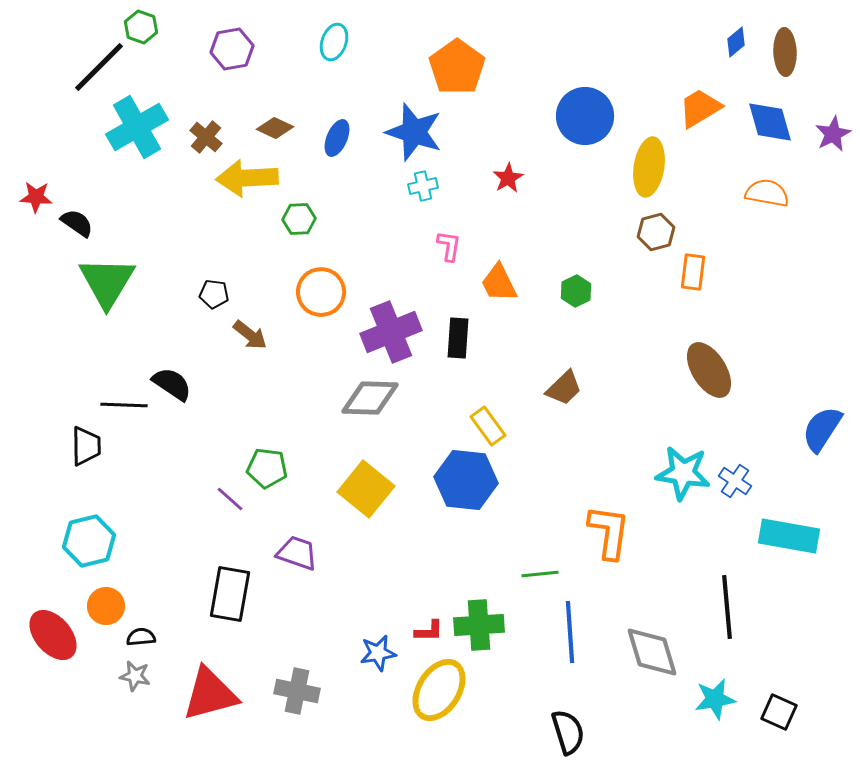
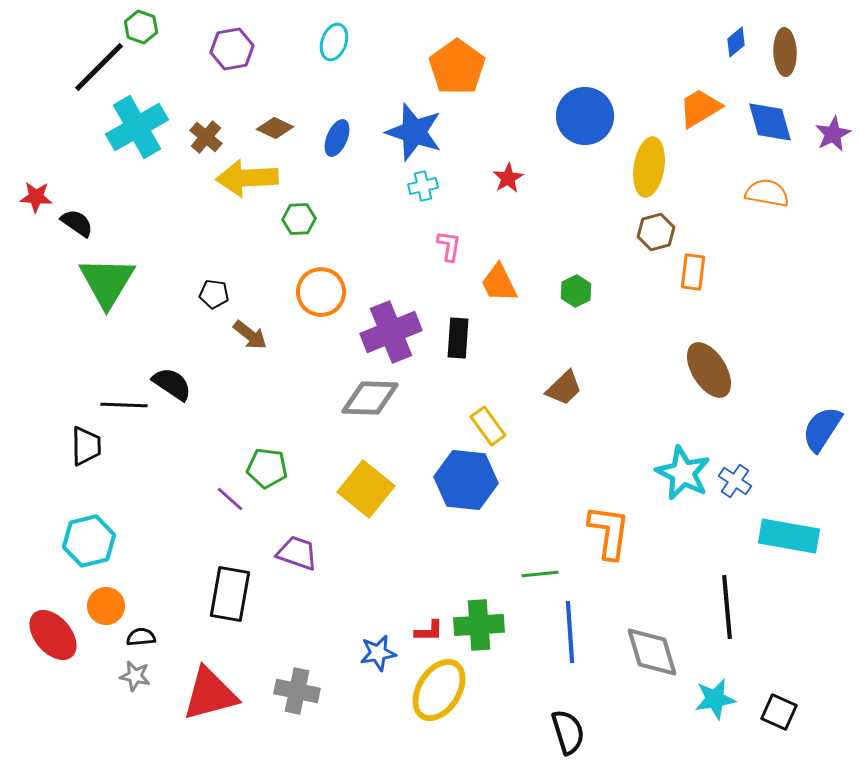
cyan star at (683, 473): rotated 18 degrees clockwise
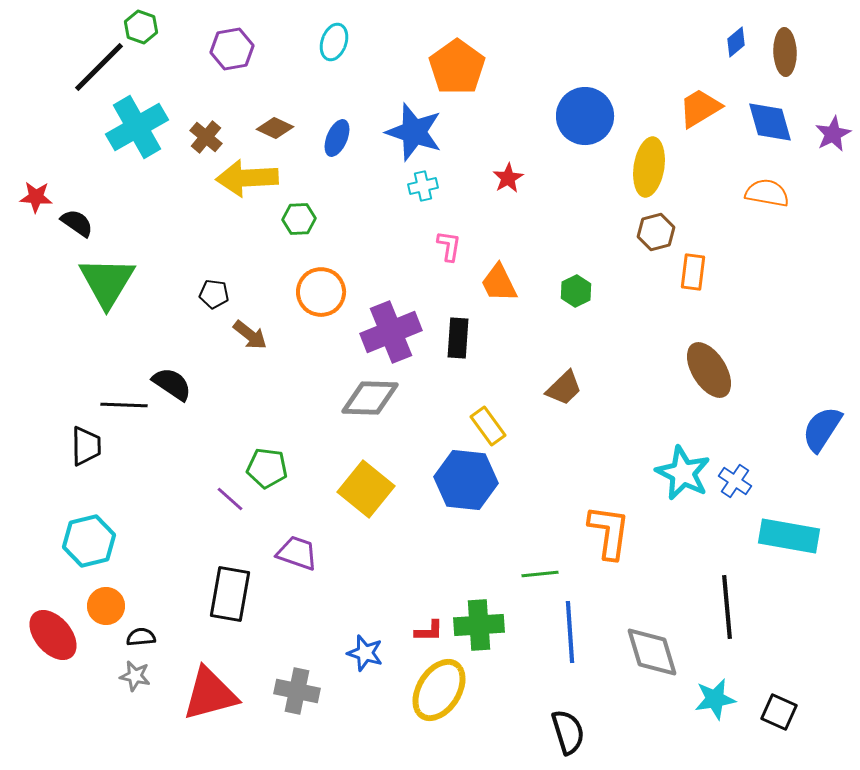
blue star at (378, 653): moved 13 px left; rotated 27 degrees clockwise
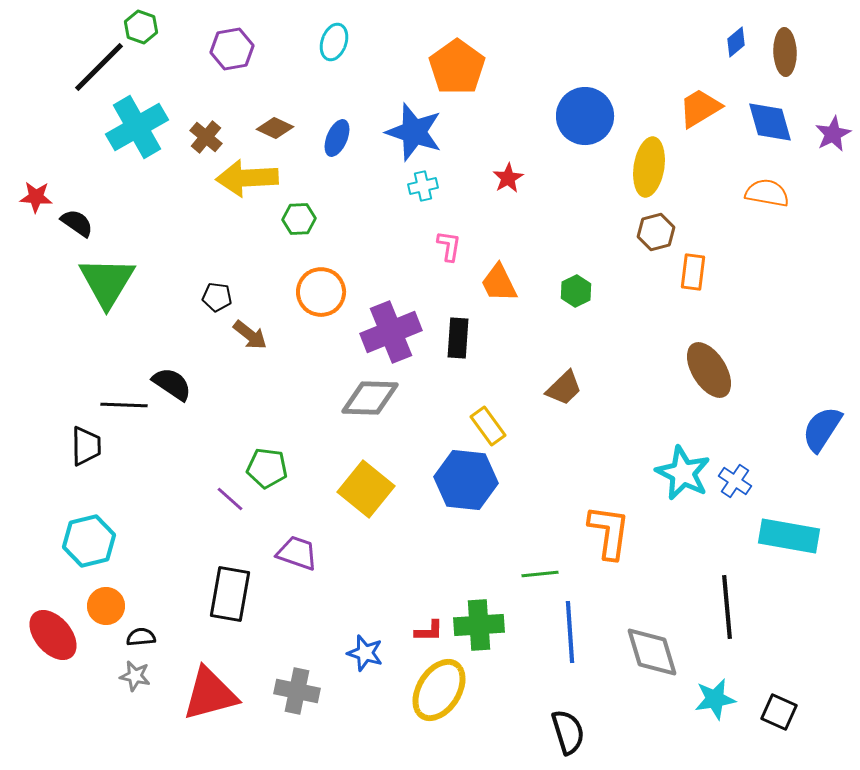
black pentagon at (214, 294): moved 3 px right, 3 px down
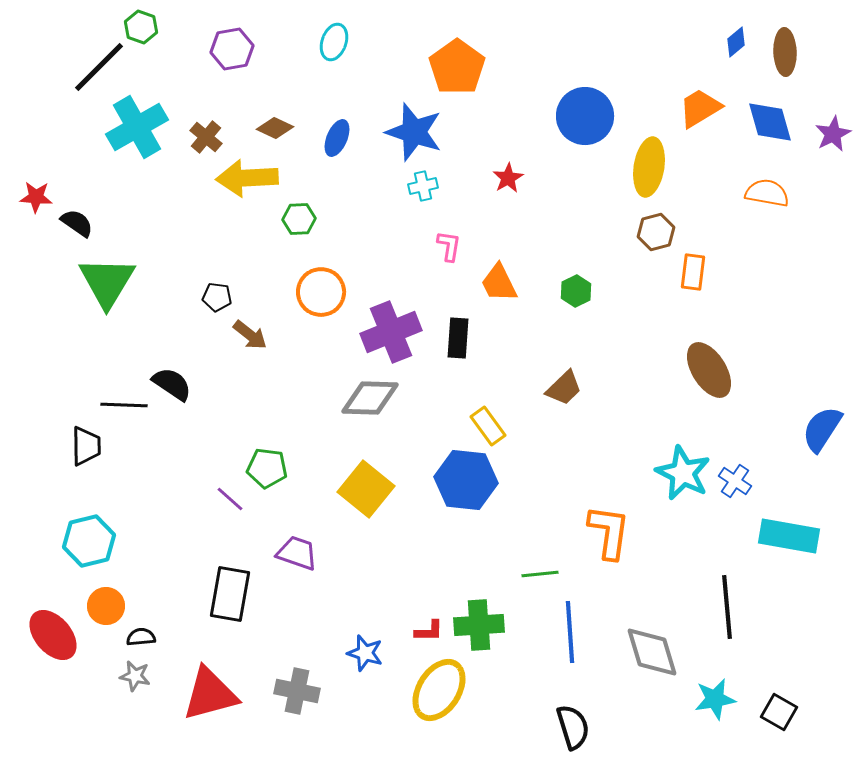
black square at (779, 712): rotated 6 degrees clockwise
black semicircle at (568, 732): moved 5 px right, 5 px up
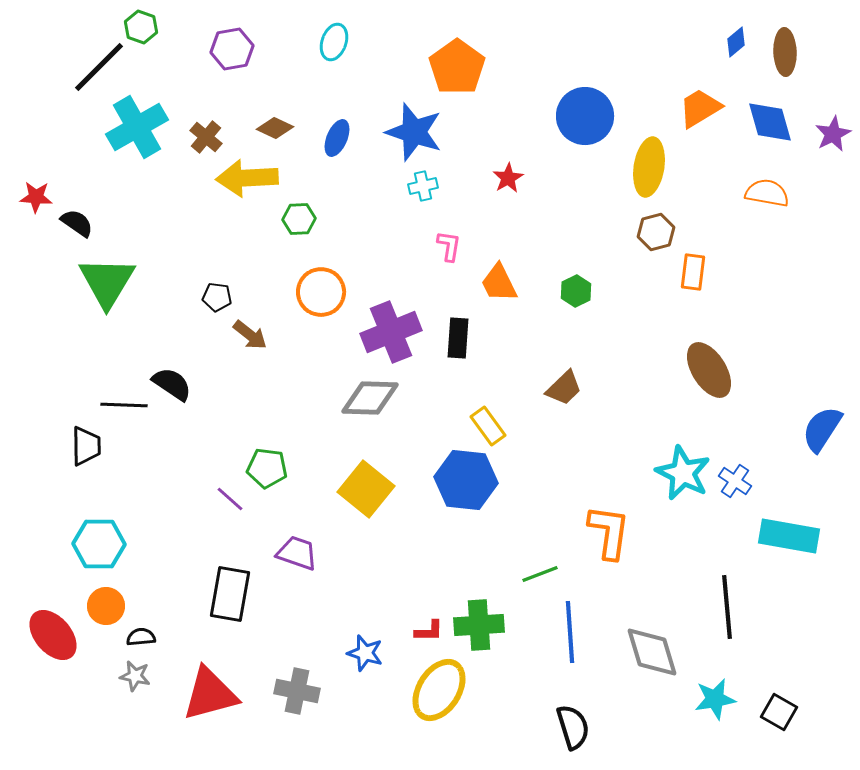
cyan hexagon at (89, 541): moved 10 px right, 3 px down; rotated 15 degrees clockwise
green line at (540, 574): rotated 15 degrees counterclockwise
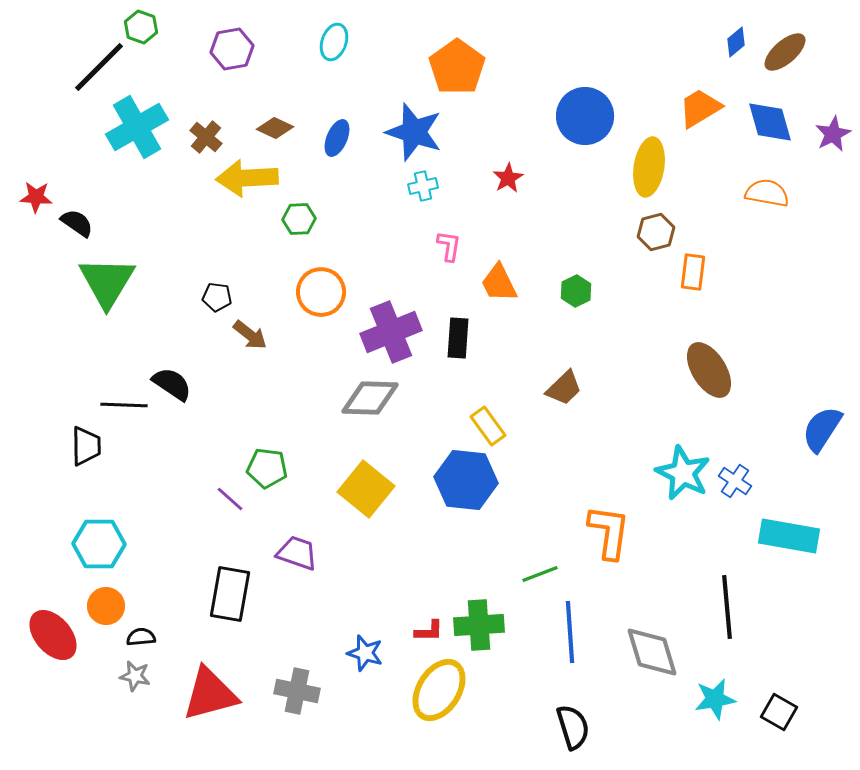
brown ellipse at (785, 52): rotated 51 degrees clockwise
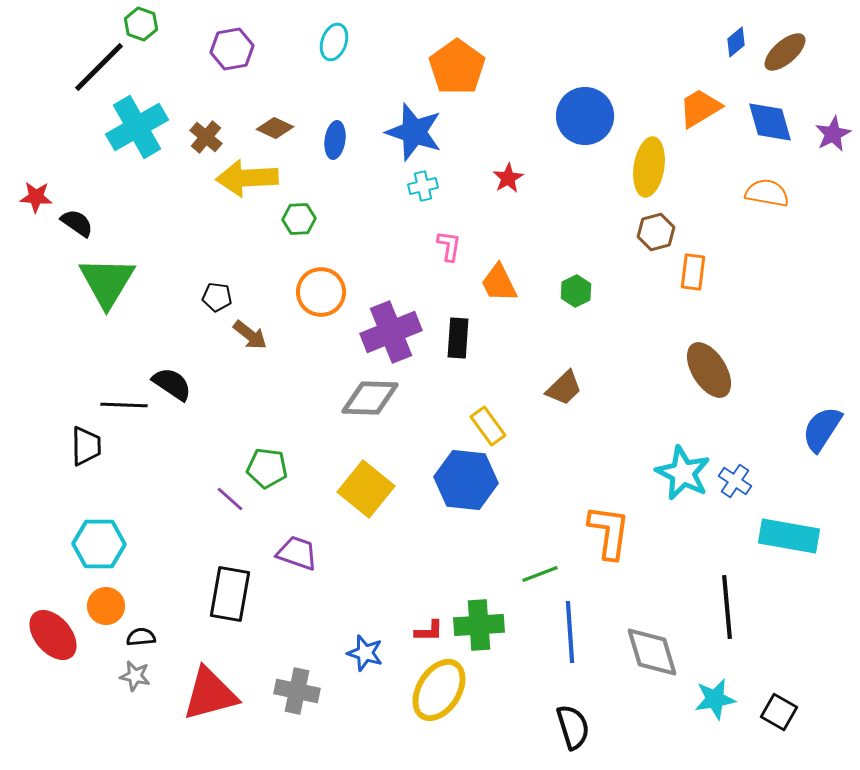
green hexagon at (141, 27): moved 3 px up
blue ellipse at (337, 138): moved 2 px left, 2 px down; rotated 15 degrees counterclockwise
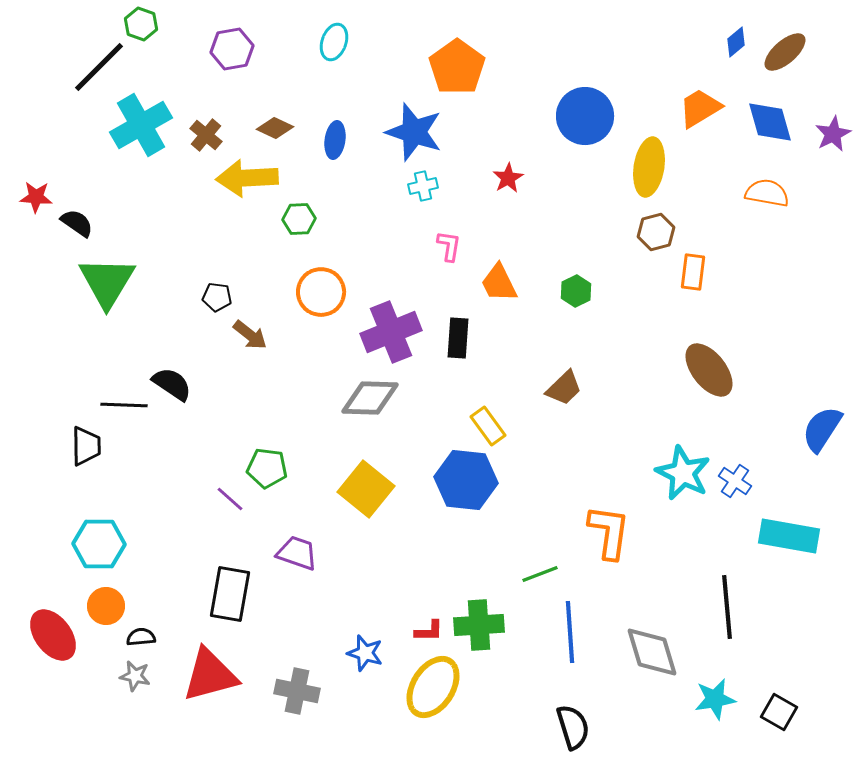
cyan cross at (137, 127): moved 4 px right, 2 px up
brown cross at (206, 137): moved 2 px up
brown ellipse at (709, 370): rotated 6 degrees counterclockwise
red ellipse at (53, 635): rotated 4 degrees clockwise
yellow ellipse at (439, 690): moved 6 px left, 3 px up
red triangle at (210, 694): moved 19 px up
